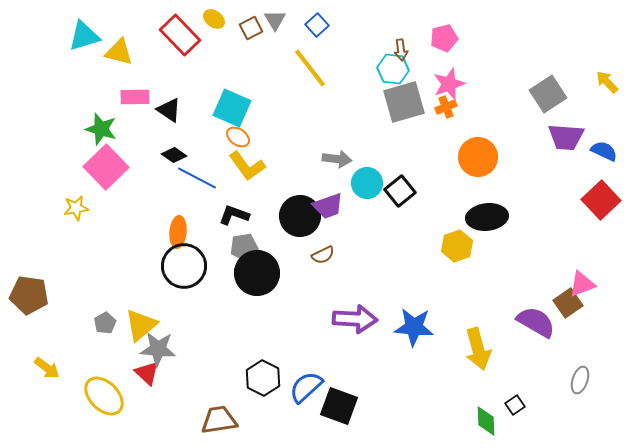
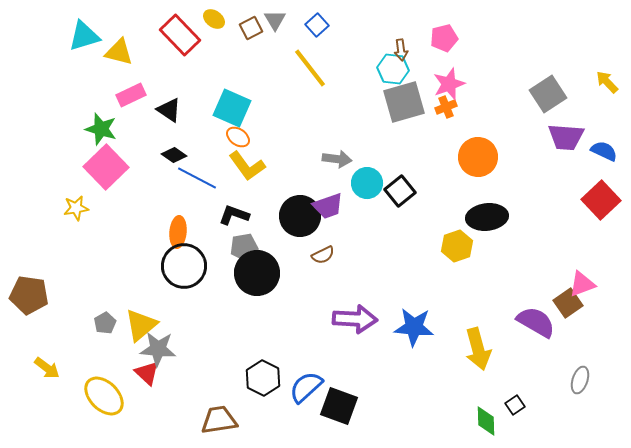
pink rectangle at (135, 97): moved 4 px left, 2 px up; rotated 24 degrees counterclockwise
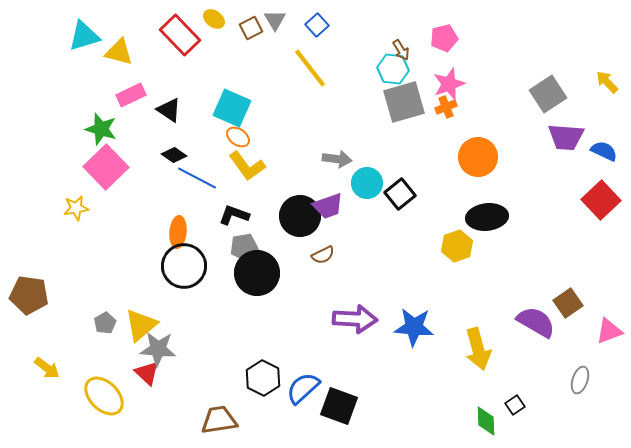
brown arrow at (401, 50): rotated 25 degrees counterclockwise
black square at (400, 191): moved 3 px down
pink triangle at (582, 284): moved 27 px right, 47 px down
blue semicircle at (306, 387): moved 3 px left, 1 px down
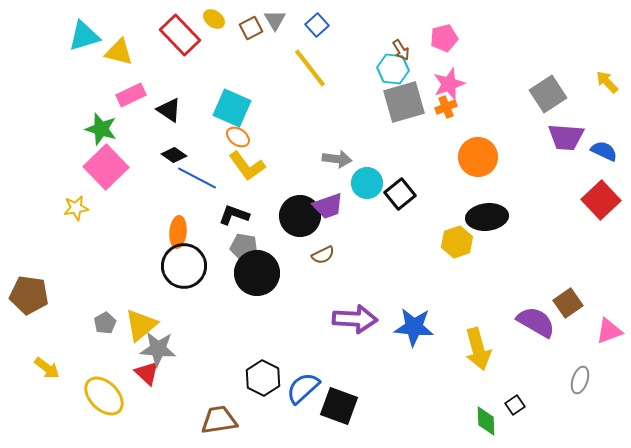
yellow hexagon at (457, 246): moved 4 px up
gray pentagon at (244, 247): rotated 20 degrees clockwise
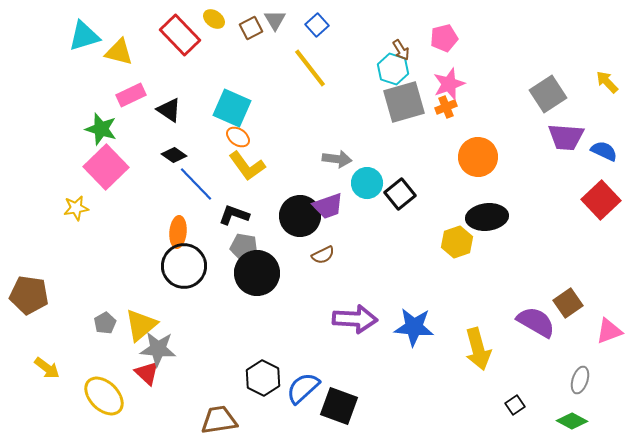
cyan hexagon at (393, 69): rotated 12 degrees clockwise
blue line at (197, 178): moved 1 px left, 6 px down; rotated 18 degrees clockwise
green diamond at (486, 421): moved 86 px right; rotated 60 degrees counterclockwise
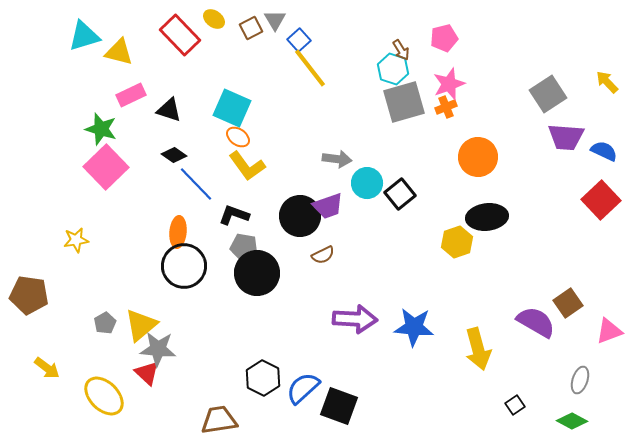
blue square at (317, 25): moved 18 px left, 15 px down
black triangle at (169, 110): rotated 16 degrees counterclockwise
yellow star at (76, 208): moved 32 px down
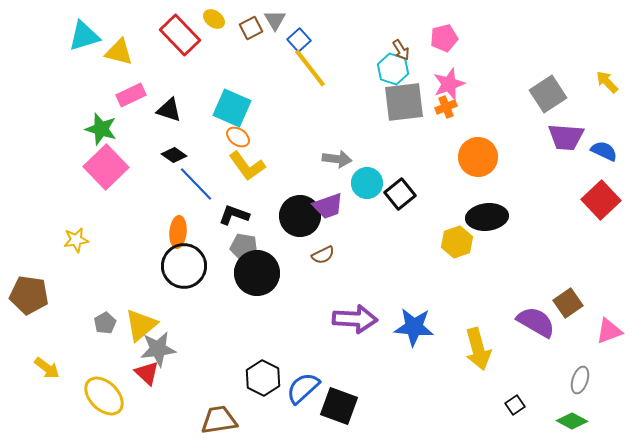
gray square at (404, 102): rotated 9 degrees clockwise
gray star at (158, 349): rotated 12 degrees counterclockwise
